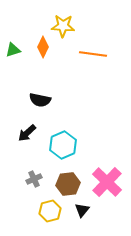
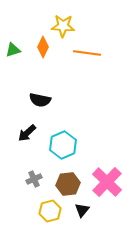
orange line: moved 6 px left, 1 px up
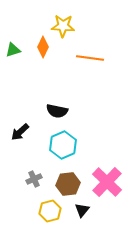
orange line: moved 3 px right, 5 px down
black semicircle: moved 17 px right, 11 px down
black arrow: moved 7 px left, 1 px up
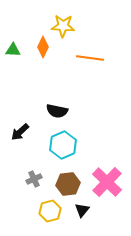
green triangle: rotated 21 degrees clockwise
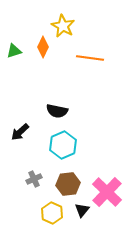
yellow star: rotated 25 degrees clockwise
green triangle: moved 1 px right, 1 px down; rotated 21 degrees counterclockwise
pink cross: moved 10 px down
yellow hexagon: moved 2 px right, 2 px down; rotated 20 degrees counterclockwise
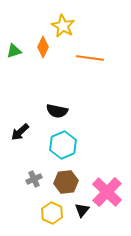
brown hexagon: moved 2 px left, 2 px up
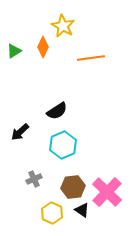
green triangle: rotated 14 degrees counterclockwise
orange line: moved 1 px right; rotated 16 degrees counterclockwise
black semicircle: rotated 45 degrees counterclockwise
brown hexagon: moved 7 px right, 5 px down
black triangle: rotated 35 degrees counterclockwise
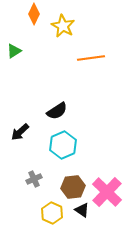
orange diamond: moved 9 px left, 33 px up
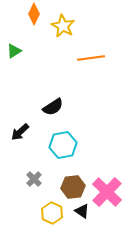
black semicircle: moved 4 px left, 4 px up
cyan hexagon: rotated 12 degrees clockwise
gray cross: rotated 21 degrees counterclockwise
black triangle: moved 1 px down
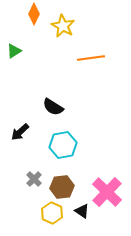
black semicircle: rotated 65 degrees clockwise
brown hexagon: moved 11 px left
